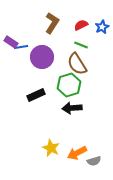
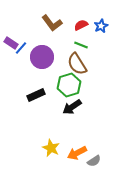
brown L-shape: rotated 110 degrees clockwise
blue star: moved 1 px left, 1 px up
purple rectangle: moved 1 px down
blue line: moved 1 px down; rotated 40 degrees counterclockwise
black arrow: moved 1 px up; rotated 30 degrees counterclockwise
gray semicircle: rotated 16 degrees counterclockwise
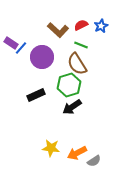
brown L-shape: moved 6 px right, 7 px down; rotated 10 degrees counterclockwise
yellow star: rotated 18 degrees counterclockwise
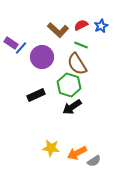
green hexagon: rotated 25 degrees counterclockwise
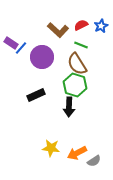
green hexagon: moved 6 px right
black arrow: moved 3 px left; rotated 54 degrees counterclockwise
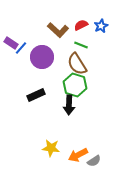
black arrow: moved 2 px up
orange arrow: moved 1 px right, 2 px down
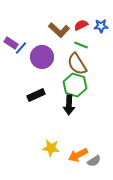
blue star: rotated 24 degrees clockwise
brown L-shape: moved 1 px right
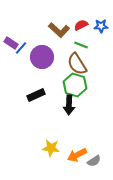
orange arrow: moved 1 px left
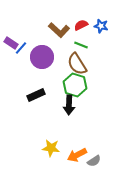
blue star: rotated 16 degrees clockwise
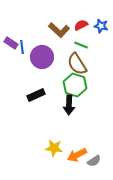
blue line: moved 1 px right, 1 px up; rotated 48 degrees counterclockwise
yellow star: moved 3 px right
